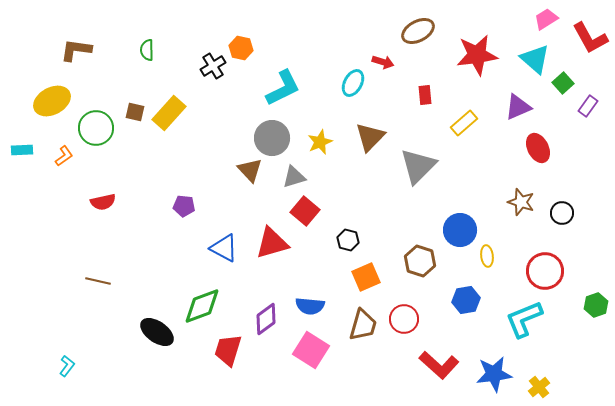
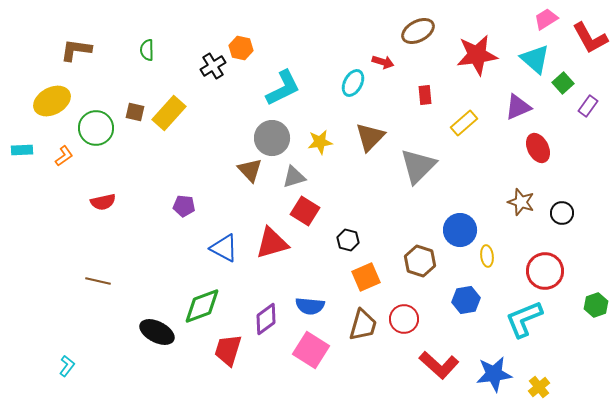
yellow star at (320, 142): rotated 15 degrees clockwise
red square at (305, 211): rotated 8 degrees counterclockwise
black ellipse at (157, 332): rotated 8 degrees counterclockwise
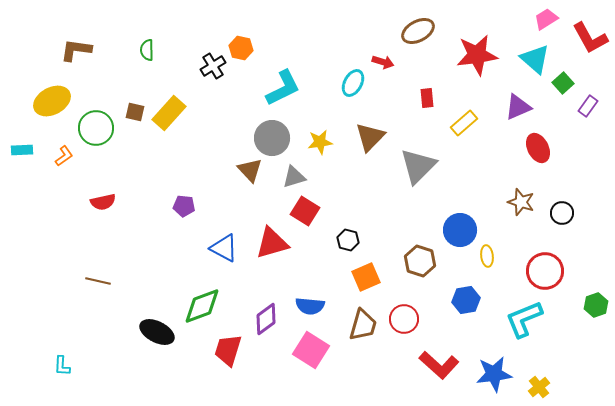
red rectangle at (425, 95): moved 2 px right, 3 px down
cyan L-shape at (67, 366): moved 5 px left; rotated 145 degrees clockwise
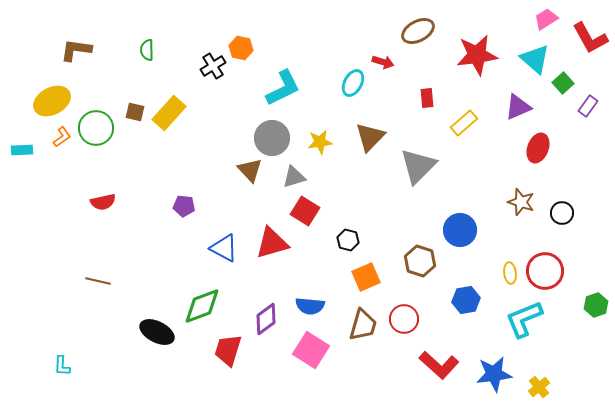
red ellipse at (538, 148): rotated 48 degrees clockwise
orange L-shape at (64, 156): moved 2 px left, 19 px up
yellow ellipse at (487, 256): moved 23 px right, 17 px down
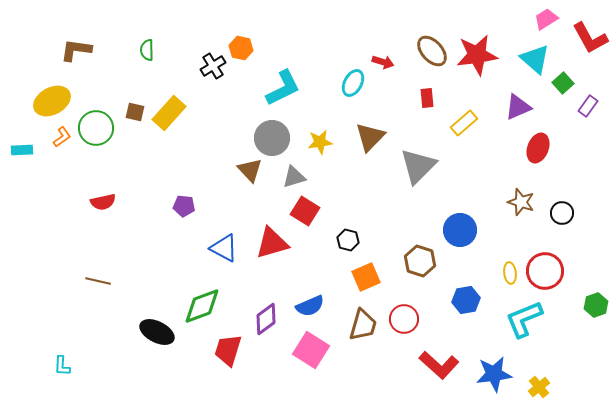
brown ellipse at (418, 31): moved 14 px right, 20 px down; rotated 76 degrees clockwise
blue semicircle at (310, 306): rotated 28 degrees counterclockwise
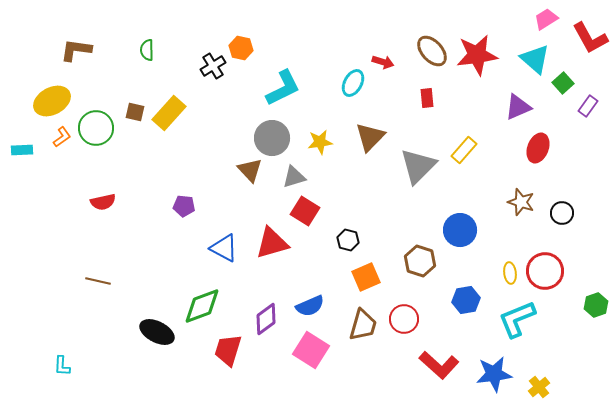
yellow rectangle at (464, 123): moved 27 px down; rotated 8 degrees counterclockwise
cyan L-shape at (524, 319): moved 7 px left
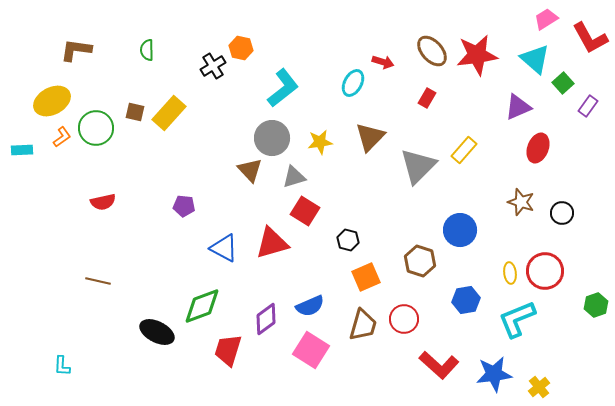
cyan L-shape at (283, 88): rotated 12 degrees counterclockwise
red rectangle at (427, 98): rotated 36 degrees clockwise
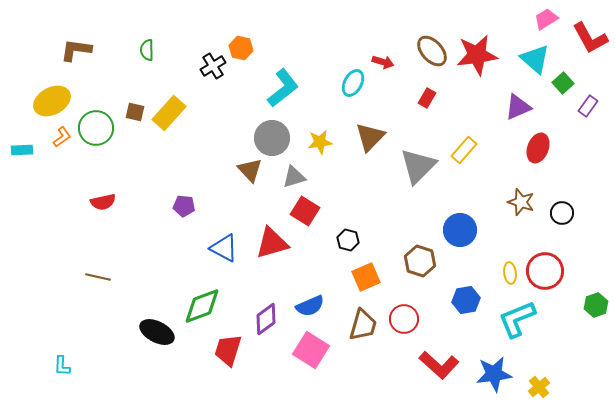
brown line at (98, 281): moved 4 px up
